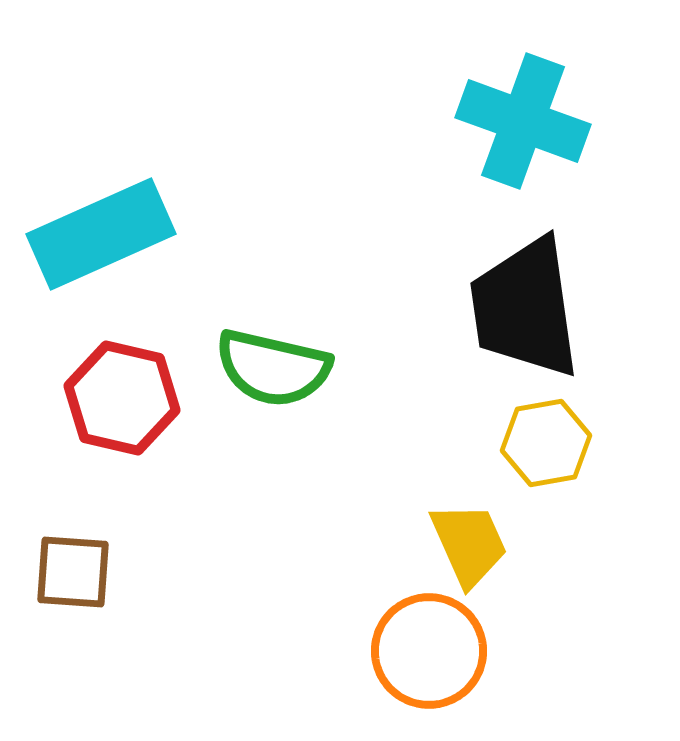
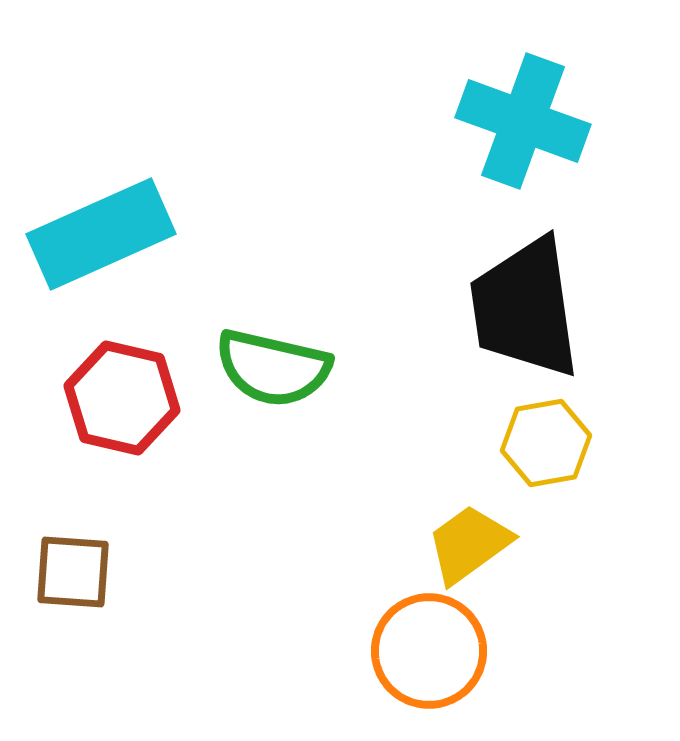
yellow trapezoid: rotated 102 degrees counterclockwise
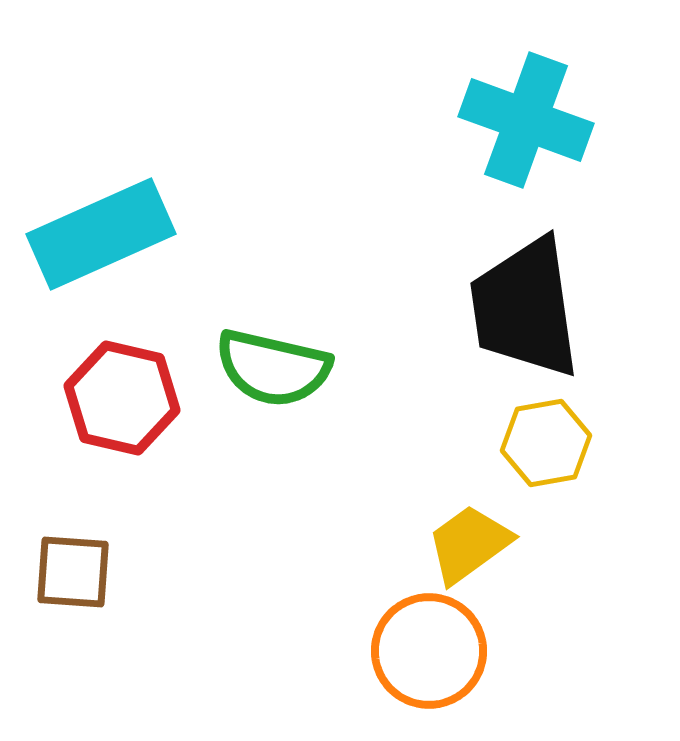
cyan cross: moved 3 px right, 1 px up
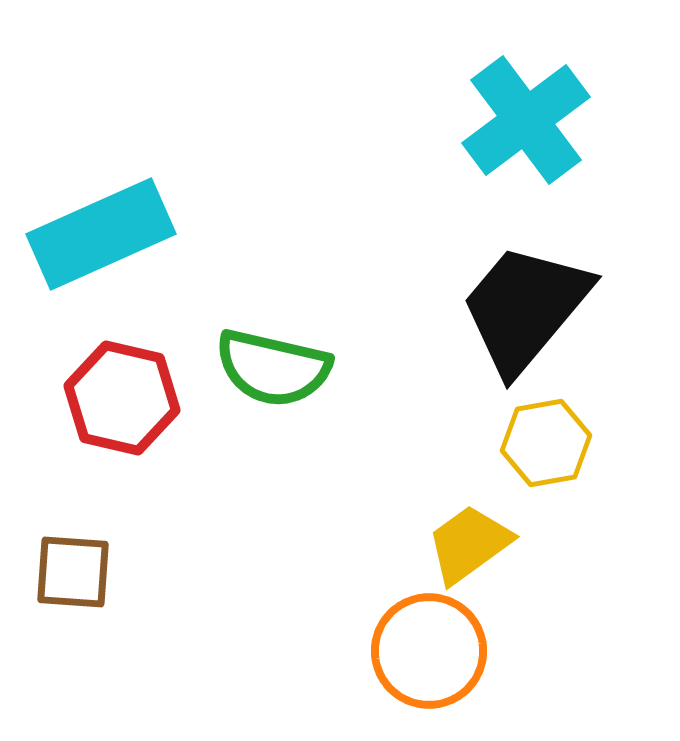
cyan cross: rotated 33 degrees clockwise
black trapezoid: rotated 48 degrees clockwise
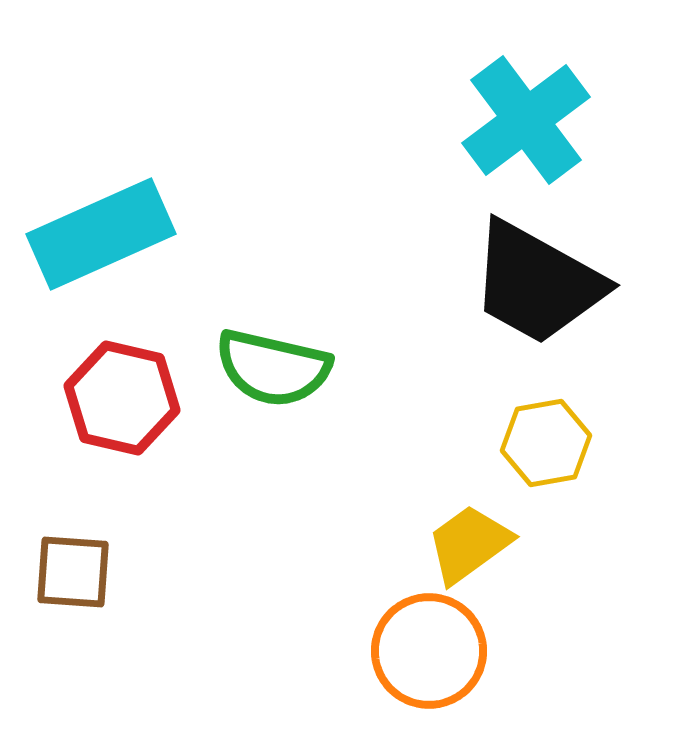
black trapezoid: moved 12 px right, 25 px up; rotated 101 degrees counterclockwise
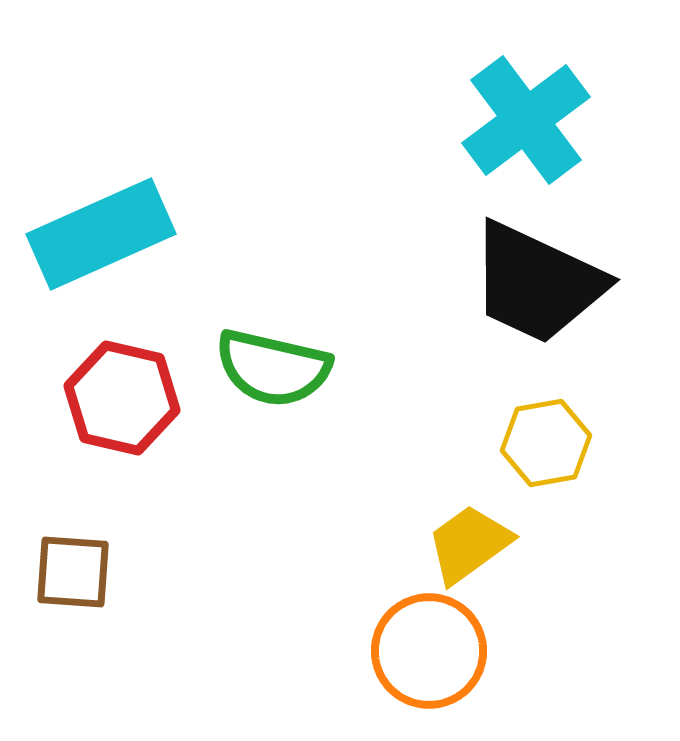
black trapezoid: rotated 4 degrees counterclockwise
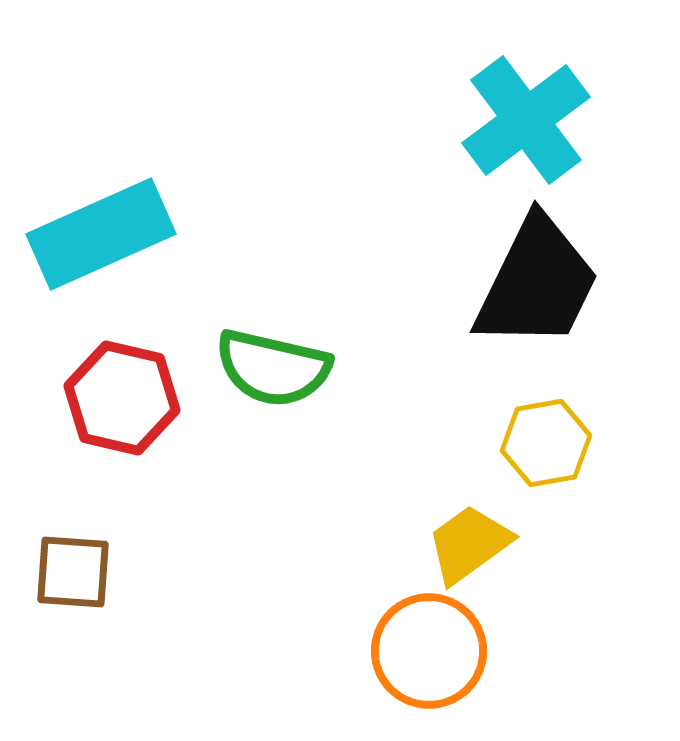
black trapezoid: rotated 89 degrees counterclockwise
